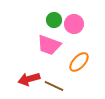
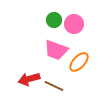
pink trapezoid: moved 7 px right, 5 px down
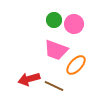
orange ellipse: moved 3 px left, 3 px down
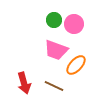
red arrow: moved 5 px left, 4 px down; rotated 90 degrees counterclockwise
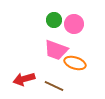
orange ellipse: moved 1 px left, 2 px up; rotated 65 degrees clockwise
red arrow: moved 4 px up; rotated 90 degrees clockwise
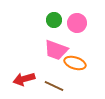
pink circle: moved 3 px right, 1 px up
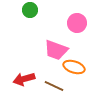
green circle: moved 24 px left, 10 px up
orange ellipse: moved 1 px left, 4 px down
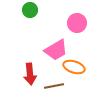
pink trapezoid: rotated 50 degrees counterclockwise
red arrow: moved 6 px right, 5 px up; rotated 80 degrees counterclockwise
brown line: rotated 36 degrees counterclockwise
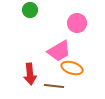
pink trapezoid: moved 3 px right, 1 px down
orange ellipse: moved 2 px left, 1 px down
brown line: rotated 18 degrees clockwise
